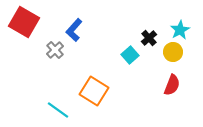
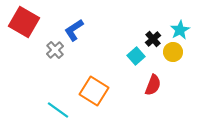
blue L-shape: rotated 15 degrees clockwise
black cross: moved 4 px right, 1 px down
cyan square: moved 6 px right, 1 px down
red semicircle: moved 19 px left
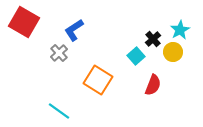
gray cross: moved 4 px right, 3 px down
orange square: moved 4 px right, 11 px up
cyan line: moved 1 px right, 1 px down
